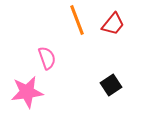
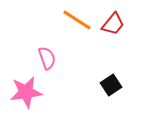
orange line: rotated 36 degrees counterclockwise
pink star: moved 1 px left
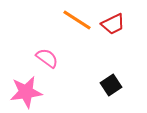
red trapezoid: rotated 25 degrees clockwise
pink semicircle: rotated 35 degrees counterclockwise
